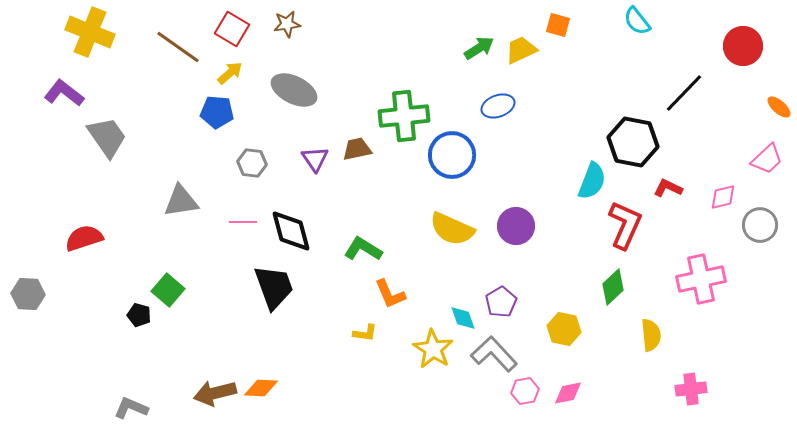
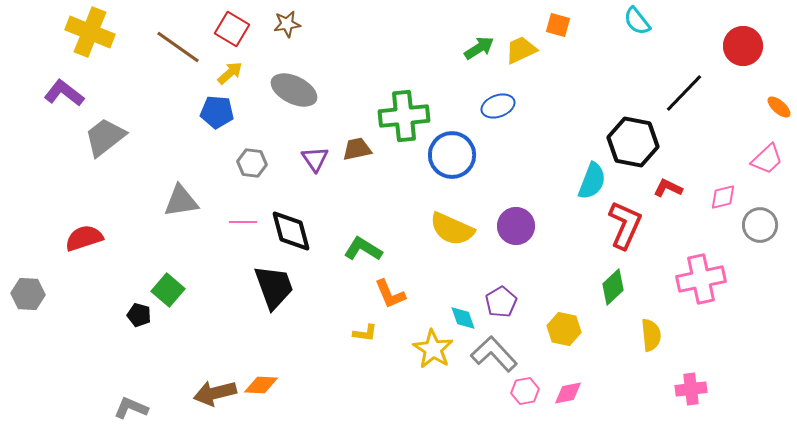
gray trapezoid at (107, 137): moved 2 px left; rotated 93 degrees counterclockwise
orange diamond at (261, 388): moved 3 px up
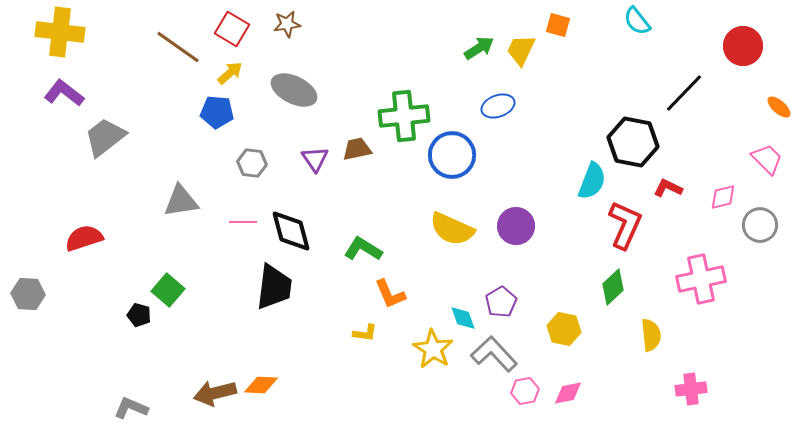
yellow cross at (90, 32): moved 30 px left; rotated 15 degrees counterclockwise
yellow trapezoid at (521, 50): rotated 40 degrees counterclockwise
pink trapezoid at (767, 159): rotated 92 degrees counterclockwise
black trapezoid at (274, 287): rotated 27 degrees clockwise
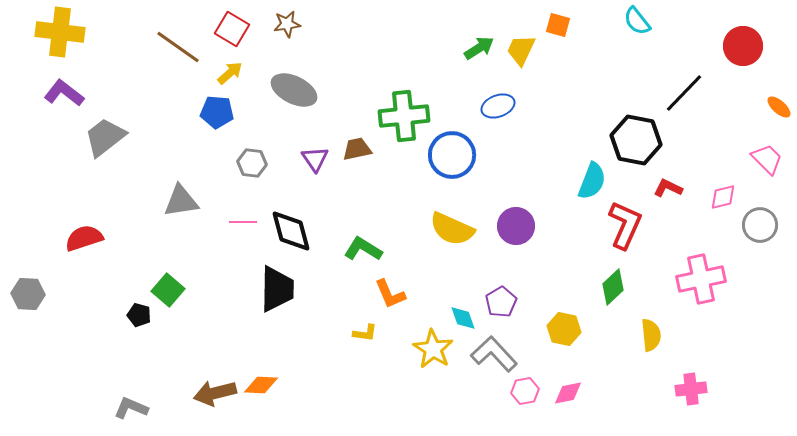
black hexagon at (633, 142): moved 3 px right, 2 px up
black trapezoid at (274, 287): moved 3 px right, 2 px down; rotated 6 degrees counterclockwise
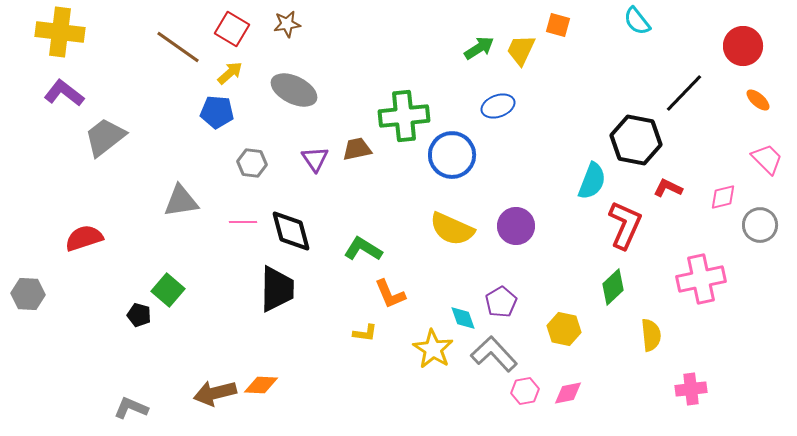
orange ellipse at (779, 107): moved 21 px left, 7 px up
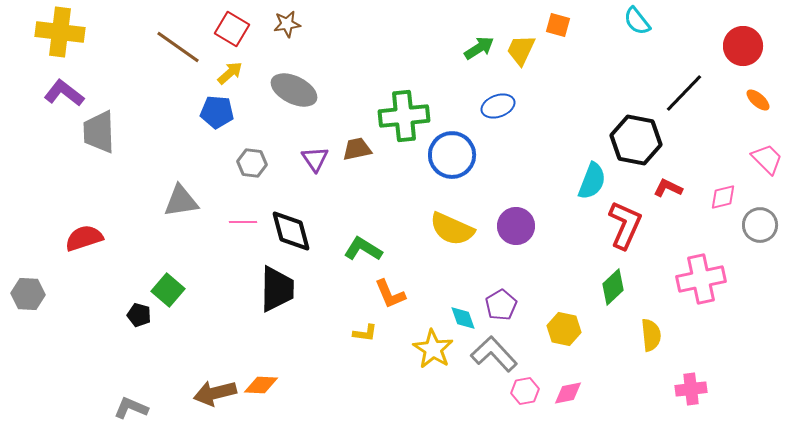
gray trapezoid at (105, 137): moved 6 px left, 5 px up; rotated 54 degrees counterclockwise
purple pentagon at (501, 302): moved 3 px down
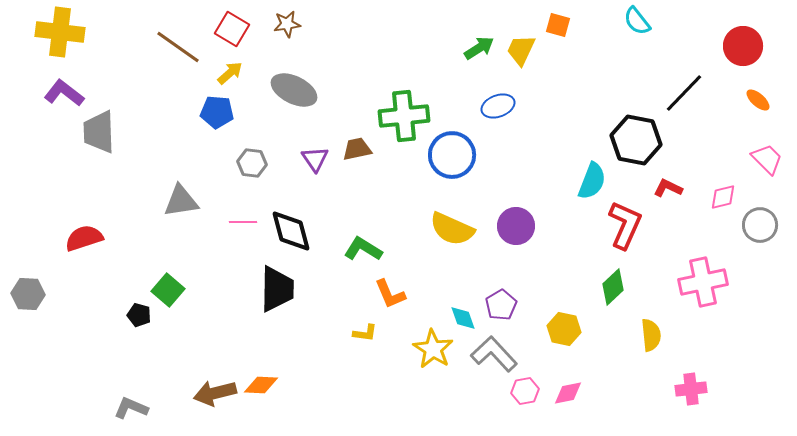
pink cross at (701, 279): moved 2 px right, 3 px down
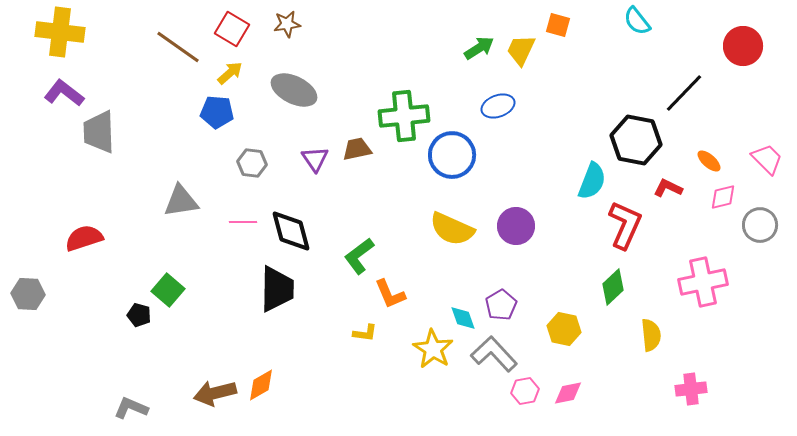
orange ellipse at (758, 100): moved 49 px left, 61 px down
green L-shape at (363, 249): moved 4 px left, 7 px down; rotated 69 degrees counterclockwise
orange diamond at (261, 385): rotated 32 degrees counterclockwise
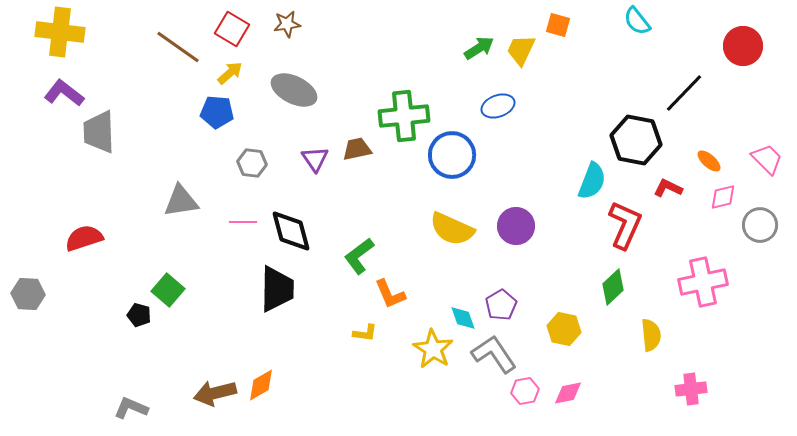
gray L-shape at (494, 354): rotated 9 degrees clockwise
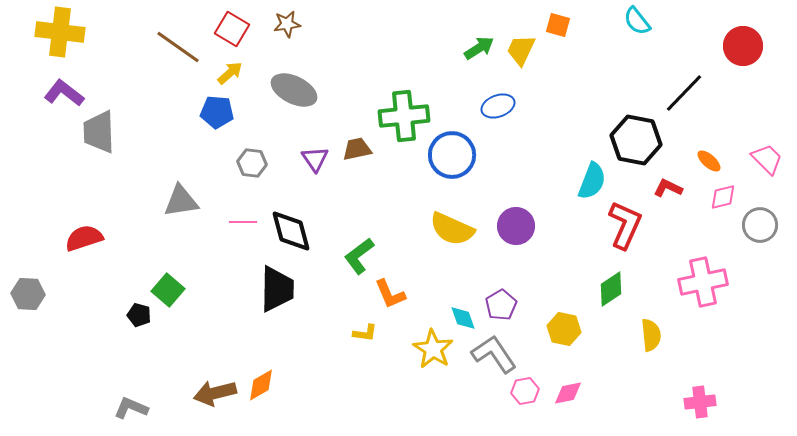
green diamond at (613, 287): moved 2 px left, 2 px down; rotated 9 degrees clockwise
pink cross at (691, 389): moved 9 px right, 13 px down
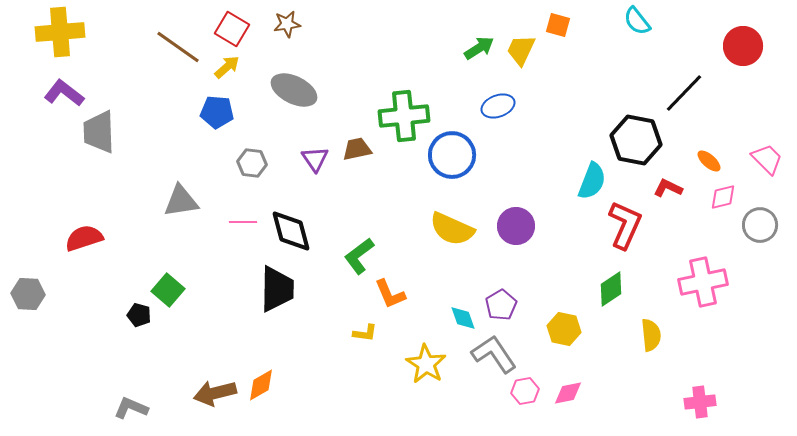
yellow cross at (60, 32): rotated 12 degrees counterclockwise
yellow arrow at (230, 73): moved 3 px left, 6 px up
yellow star at (433, 349): moved 7 px left, 15 px down
